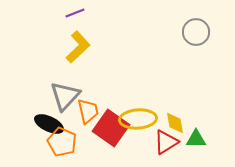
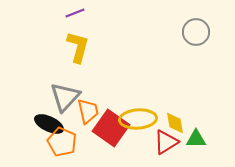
yellow L-shape: rotated 32 degrees counterclockwise
gray triangle: moved 1 px down
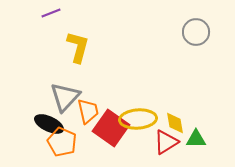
purple line: moved 24 px left
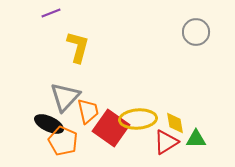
orange pentagon: moved 1 px right, 1 px up
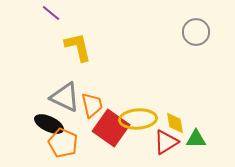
purple line: rotated 60 degrees clockwise
yellow L-shape: rotated 28 degrees counterclockwise
gray triangle: rotated 48 degrees counterclockwise
orange trapezoid: moved 4 px right, 6 px up
orange pentagon: moved 2 px down
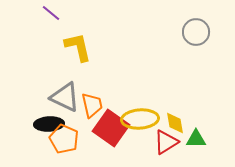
yellow ellipse: moved 2 px right
black ellipse: rotated 28 degrees counterclockwise
orange pentagon: moved 1 px right, 4 px up
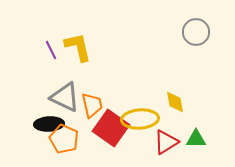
purple line: moved 37 px down; rotated 24 degrees clockwise
yellow diamond: moved 21 px up
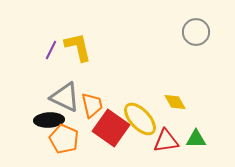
purple line: rotated 54 degrees clockwise
yellow diamond: rotated 20 degrees counterclockwise
yellow ellipse: rotated 51 degrees clockwise
black ellipse: moved 4 px up
red triangle: moved 1 px up; rotated 24 degrees clockwise
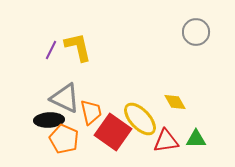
gray triangle: moved 1 px down
orange trapezoid: moved 1 px left, 7 px down
red square: moved 2 px right, 4 px down
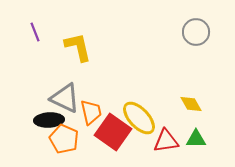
purple line: moved 16 px left, 18 px up; rotated 48 degrees counterclockwise
yellow diamond: moved 16 px right, 2 px down
yellow ellipse: moved 1 px left, 1 px up
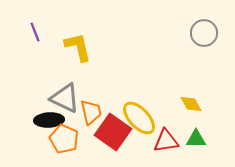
gray circle: moved 8 px right, 1 px down
